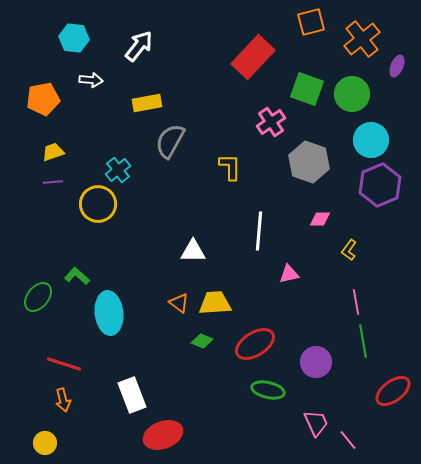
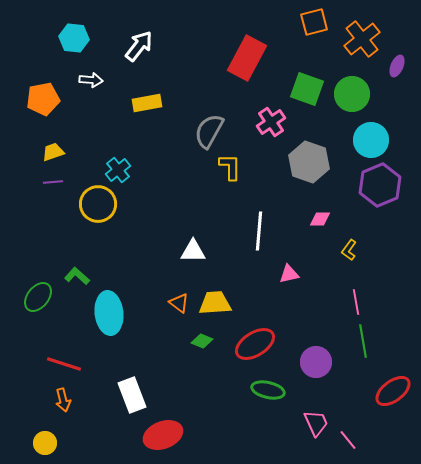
orange square at (311, 22): moved 3 px right
red rectangle at (253, 57): moved 6 px left, 1 px down; rotated 15 degrees counterclockwise
gray semicircle at (170, 141): moved 39 px right, 10 px up
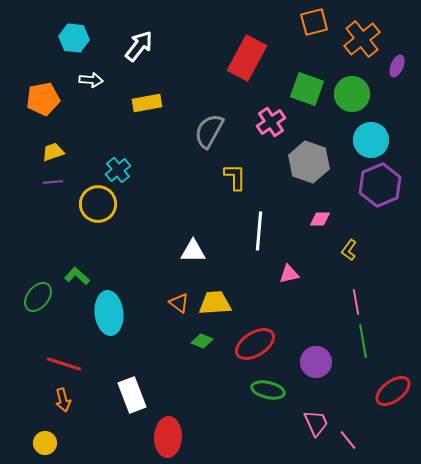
yellow L-shape at (230, 167): moved 5 px right, 10 px down
red ellipse at (163, 435): moved 5 px right, 2 px down; rotated 66 degrees counterclockwise
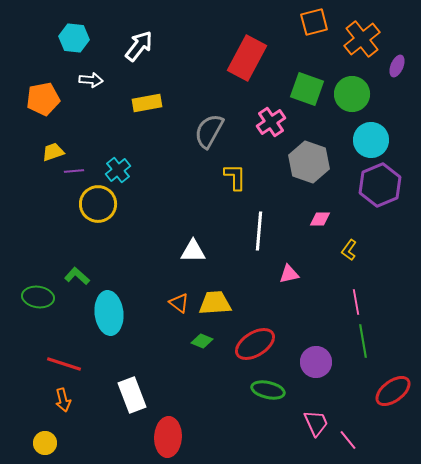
purple line at (53, 182): moved 21 px right, 11 px up
green ellipse at (38, 297): rotated 60 degrees clockwise
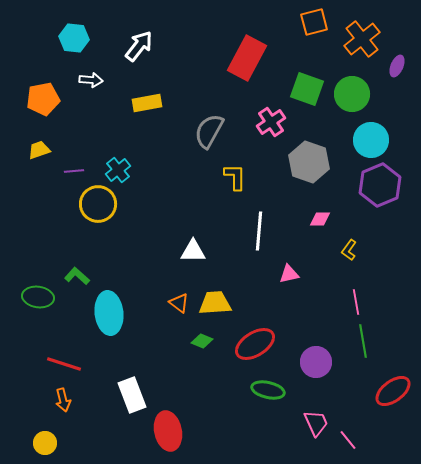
yellow trapezoid at (53, 152): moved 14 px left, 2 px up
red ellipse at (168, 437): moved 6 px up; rotated 15 degrees counterclockwise
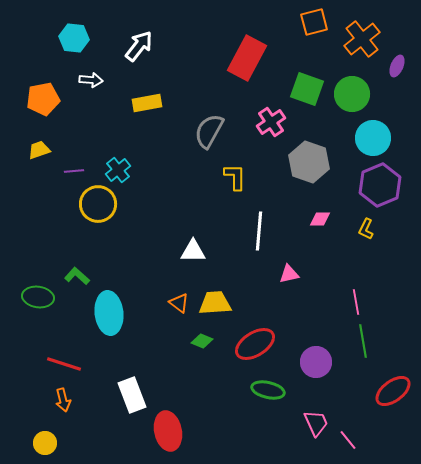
cyan circle at (371, 140): moved 2 px right, 2 px up
yellow L-shape at (349, 250): moved 17 px right, 21 px up; rotated 10 degrees counterclockwise
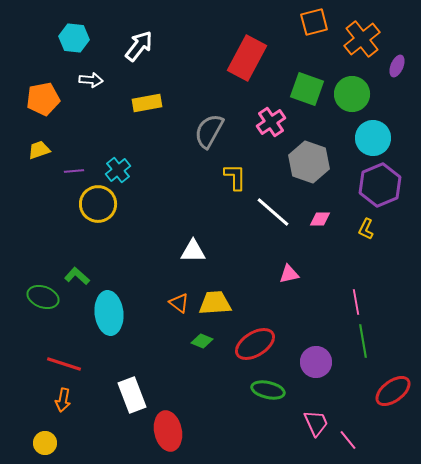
white line at (259, 231): moved 14 px right, 19 px up; rotated 54 degrees counterclockwise
green ellipse at (38, 297): moved 5 px right; rotated 12 degrees clockwise
orange arrow at (63, 400): rotated 25 degrees clockwise
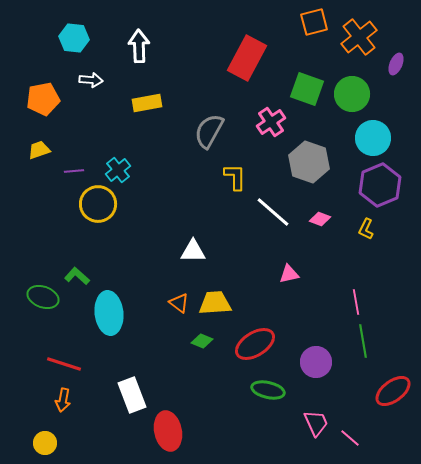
orange cross at (362, 39): moved 3 px left, 2 px up
white arrow at (139, 46): rotated 40 degrees counterclockwise
purple ellipse at (397, 66): moved 1 px left, 2 px up
pink diamond at (320, 219): rotated 20 degrees clockwise
pink line at (348, 440): moved 2 px right, 2 px up; rotated 10 degrees counterclockwise
